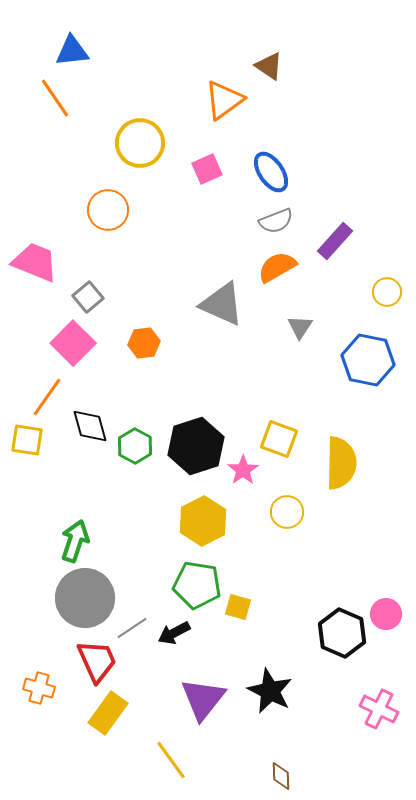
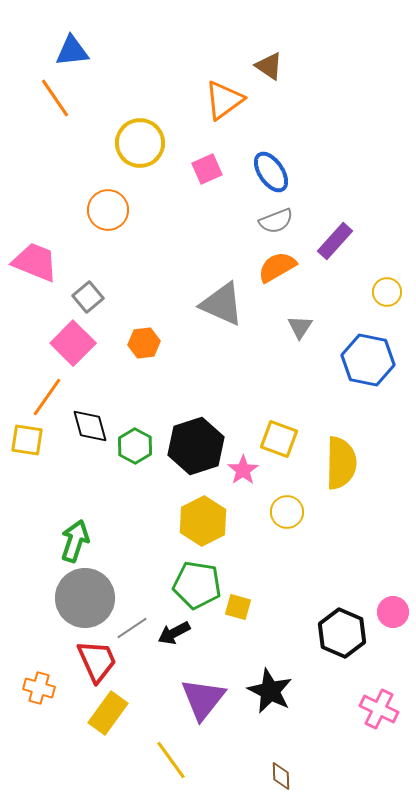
pink circle at (386, 614): moved 7 px right, 2 px up
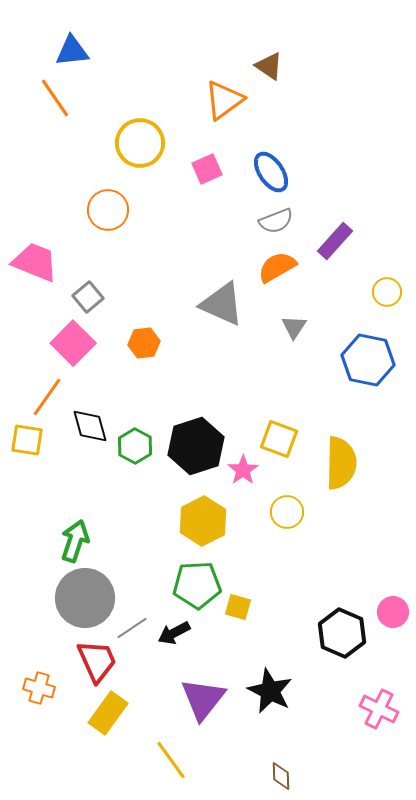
gray triangle at (300, 327): moved 6 px left
green pentagon at (197, 585): rotated 12 degrees counterclockwise
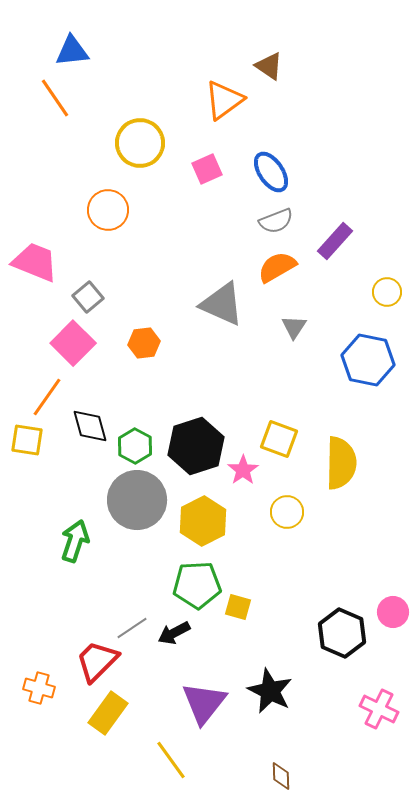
gray circle at (85, 598): moved 52 px right, 98 px up
red trapezoid at (97, 661): rotated 111 degrees counterclockwise
purple triangle at (203, 699): moved 1 px right, 4 px down
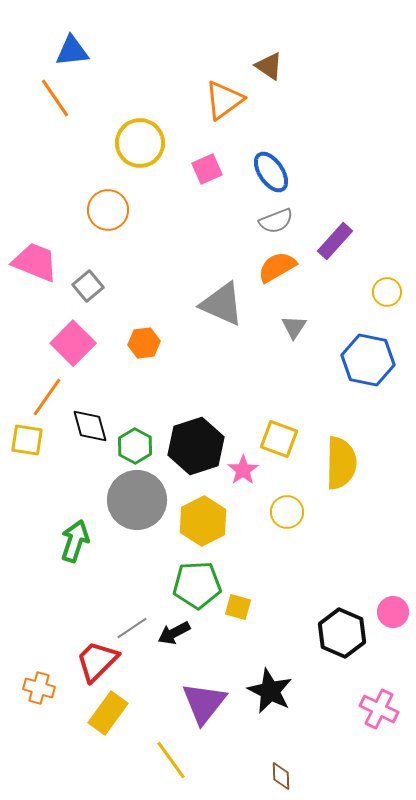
gray square at (88, 297): moved 11 px up
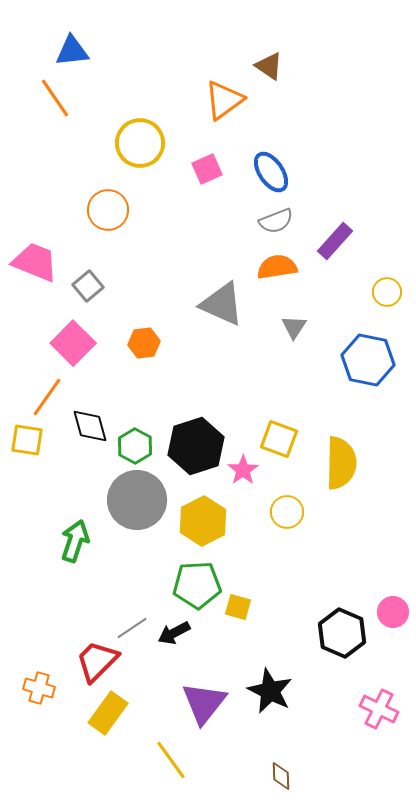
orange semicircle at (277, 267): rotated 21 degrees clockwise
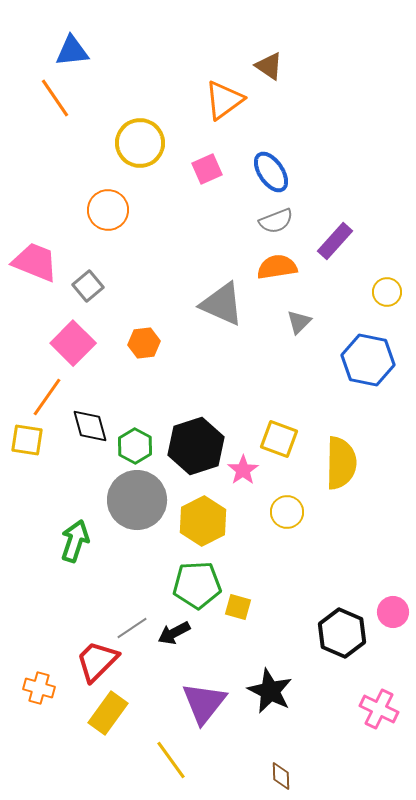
gray triangle at (294, 327): moved 5 px right, 5 px up; rotated 12 degrees clockwise
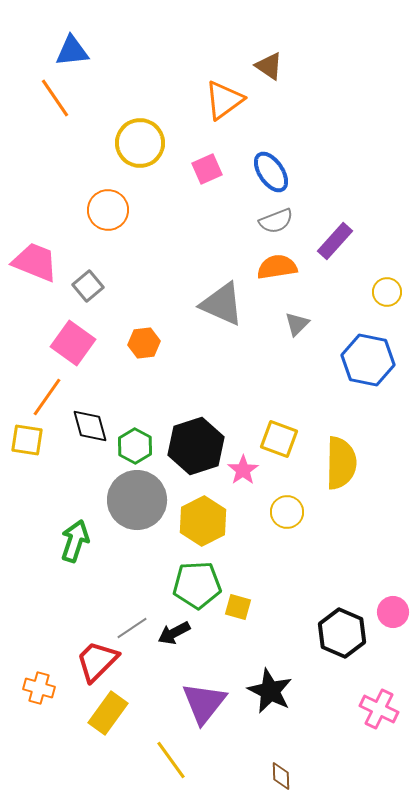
gray triangle at (299, 322): moved 2 px left, 2 px down
pink square at (73, 343): rotated 9 degrees counterclockwise
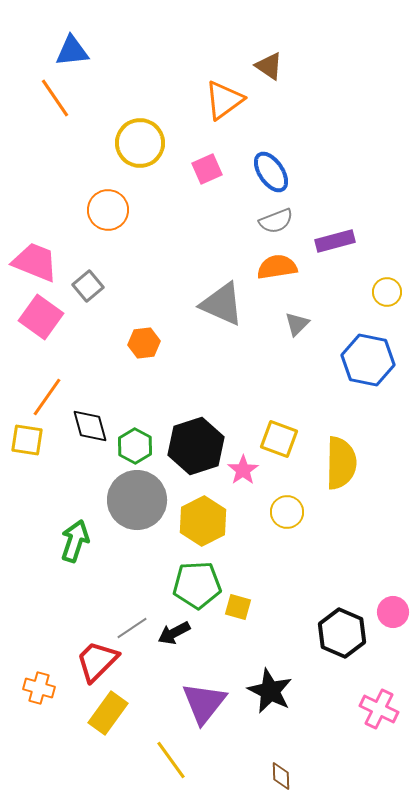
purple rectangle at (335, 241): rotated 33 degrees clockwise
pink square at (73, 343): moved 32 px left, 26 px up
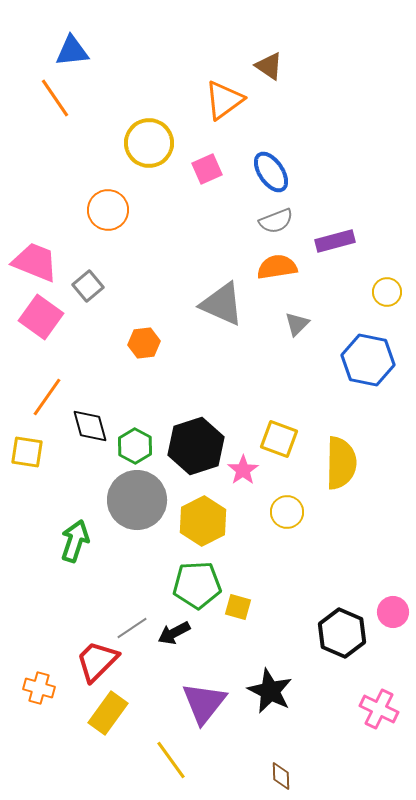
yellow circle at (140, 143): moved 9 px right
yellow square at (27, 440): moved 12 px down
